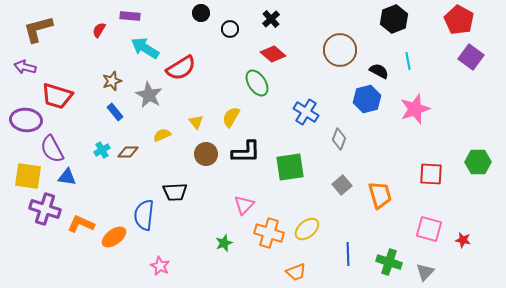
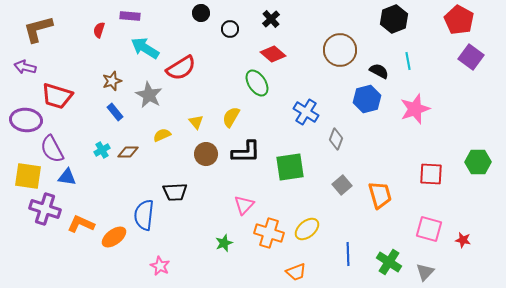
red semicircle at (99, 30): rotated 14 degrees counterclockwise
gray diamond at (339, 139): moved 3 px left
green cross at (389, 262): rotated 15 degrees clockwise
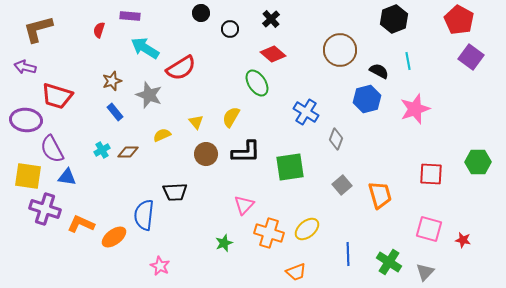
gray star at (149, 95): rotated 8 degrees counterclockwise
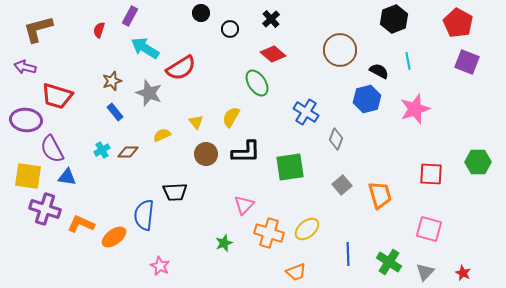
purple rectangle at (130, 16): rotated 66 degrees counterclockwise
red pentagon at (459, 20): moved 1 px left, 3 px down
purple square at (471, 57): moved 4 px left, 5 px down; rotated 15 degrees counterclockwise
gray star at (149, 95): moved 2 px up
red star at (463, 240): moved 33 px down; rotated 14 degrees clockwise
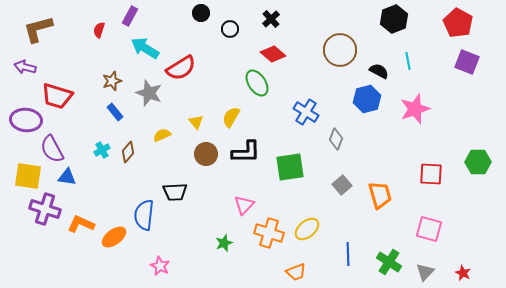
brown diamond at (128, 152): rotated 50 degrees counterclockwise
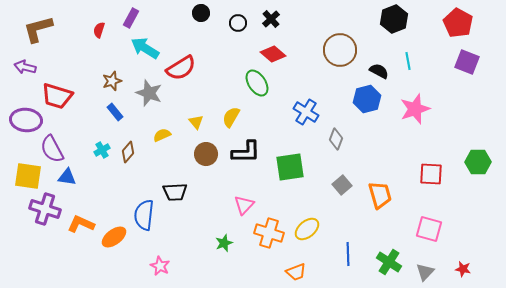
purple rectangle at (130, 16): moved 1 px right, 2 px down
black circle at (230, 29): moved 8 px right, 6 px up
red star at (463, 273): moved 4 px up; rotated 14 degrees counterclockwise
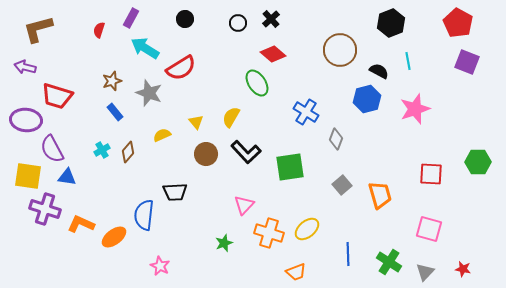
black circle at (201, 13): moved 16 px left, 6 px down
black hexagon at (394, 19): moved 3 px left, 4 px down
black L-shape at (246, 152): rotated 48 degrees clockwise
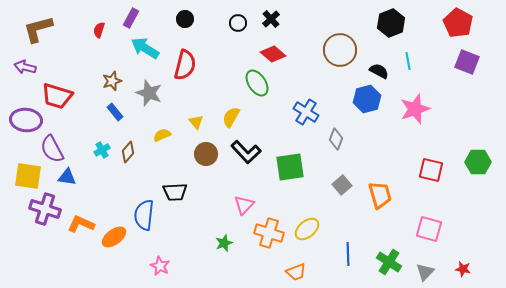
red semicircle at (181, 68): moved 4 px right, 3 px up; rotated 44 degrees counterclockwise
red square at (431, 174): moved 4 px up; rotated 10 degrees clockwise
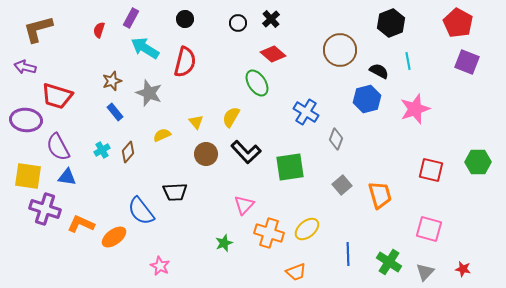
red semicircle at (185, 65): moved 3 px up
purple semicircle at (52, 149): moved 6 px right, 2 px up
blue semicircle at (144, 215): moved 3 px left, 4 px up; rotated 44 degrees counterclockwise
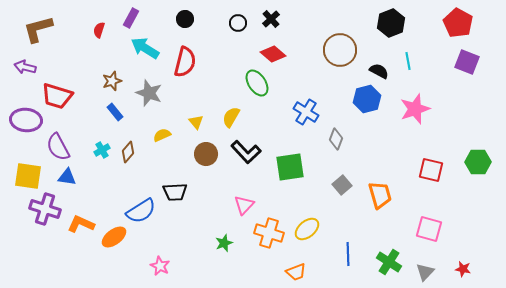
blue semicircle at (141, 211): rotated 84 degrees counterclockwise
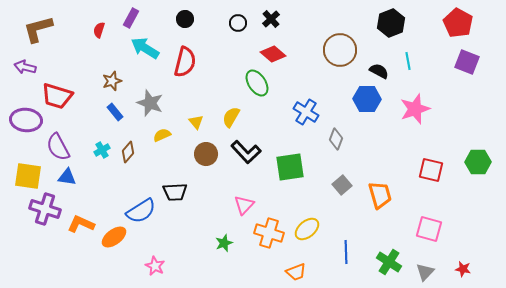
gray star at (149, 93): moved 1 px right, 10 px down
blue hexagon at (367, 99): rotated 16 degrees clockwise
blue line at (348, 254): moved 2 px left, 2 px up
pink star at (160, 266): moved 5 px left
